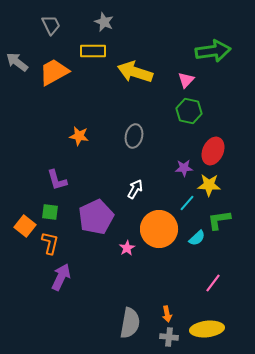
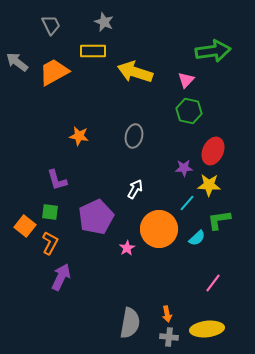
orange L-shape: rotated 15 degrees clockwise
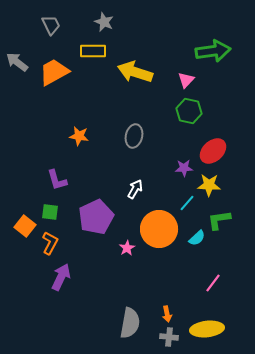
red ellipse: rotated 24 degrees clockwise
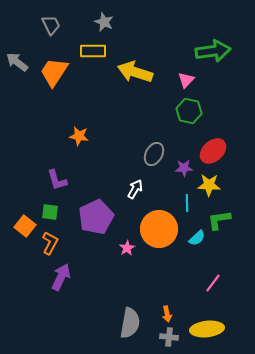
orange trapezoid: rotated 28 degrees counterclockwise
gray ellipse: moved 20 px right, 18 px down; rotated 15 degrees clockwise
cyan line: rotated 42 degrees counterclockwise
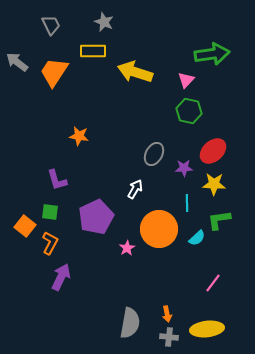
green arrow: moved 1 px left, 3 px down
yellow star: moved 5 px right, 1 px up
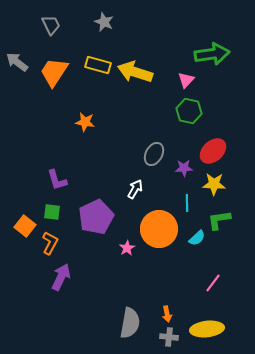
yellow rectangle: moved 5 px right, 14 px down; rotated 15 degrees clockwise
orange star: moved 6 px right, 14 px up
green square: moved 2 px right
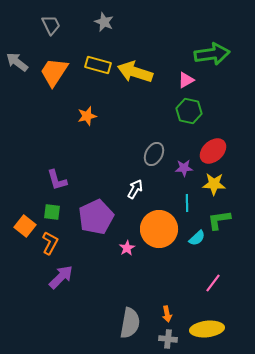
pink triangle: rotated 18 degrees clockwise
orange star: moved 2 px right, 6 px up; rotated 24 degrees counterclockwise
purple arrow: rotated 20 degrees clockwise
gray cross: moved 1 px left, 2 px down
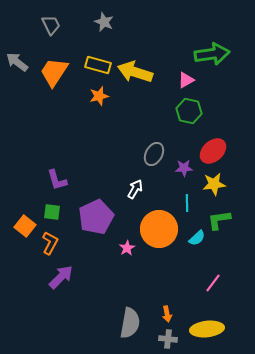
orange star: moved 12 px right, 20 px up
yellow star: rotated 10 degrees counterclockwise
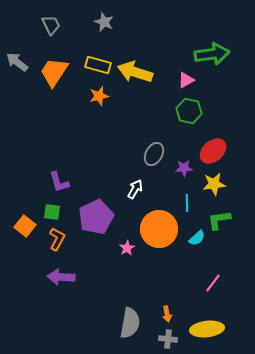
purple L-shape: moved 2 px right, 2 px down
orange L-shape: moved 7 px right, 4 px up
purple arrow: rotated 132 degrees counterclockwise
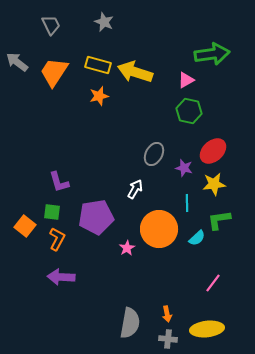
purple star: rotated 18 degrees clockwise
purple pentagon: rotated 16 degrees clockwise
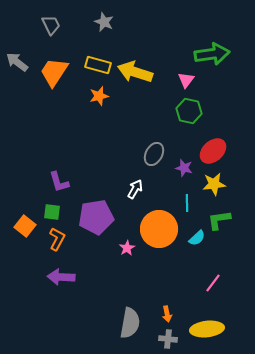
pink triangle: rotated 24 degrees counterclockwise
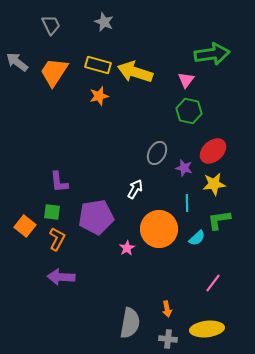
gray ellipse: moved 3 px right, 1 px up
purple L-shape: rotated 10 degrees clockwise
orange arrow: moved 5 px up
